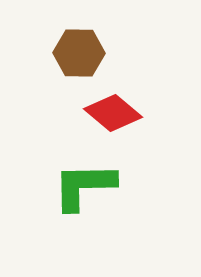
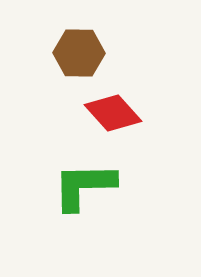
red diamond: rotated 8 degrees clockwise
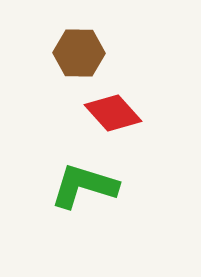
green L-shape: rotated 18 degrees clockwise
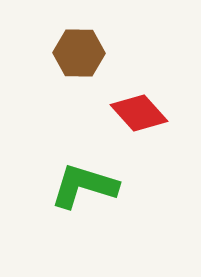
red diamond: moved 26 px right
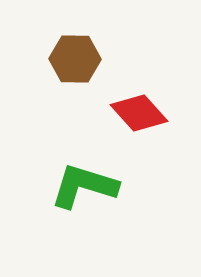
brown hexagon: moved 4 px left, 6 px down
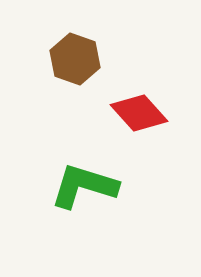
brown hexagon: rotated 18 degrees clockwise
